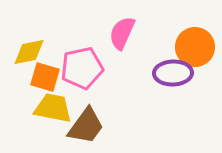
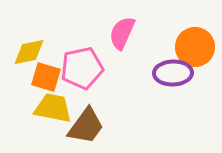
orange square: moved 1 px right
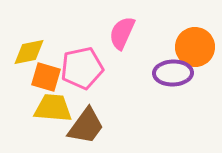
yellow trapezoid: rotated 6 degrees counterclockwise
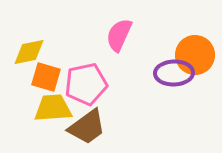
pink semicircle: moved 3 px left, 2 px down
orange circle: moved 8 px down
pink pentagon: moved 4 px right, 16 px down
purple ellipse: moved 1 px right
yellow trapezoid: rotated 9 degrees counterclockwise
brown trapezoid: moved 1 px right, 1 px down; rotated 18 degrees clockwise
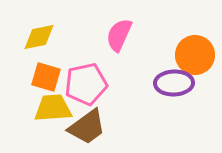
yellow diamond: moved 10 px right, 15 px up
purple ellipse: moved 10 px down
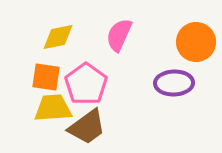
yellow diamond: moved 19 px right
orange circle: moved 1 px right, 13 px up
orange square: rotated 8 degrees counterclockwise
pink pentagon: rotated 24 degrees counterclockwise
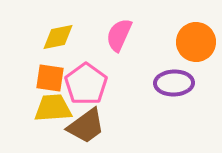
orange square: moved 4 px right, 1 px down
brown trapezoid: moved 1 px left, 1 px up
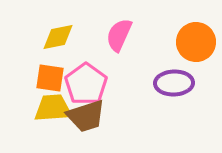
brown trapezoid: moved 10 px up; rotated 18 degrees clockwise
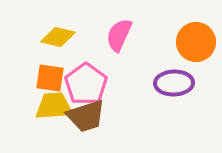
yellow diamond: rotated 24 degrees clockwise
yellow trapezoid: moved 1 px right, 2 px up
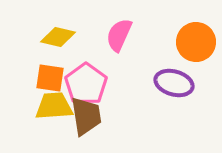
purple ellipse: rotated 18 degrees clockwise
brown trapezoid: rotated 81 degrees counterclockwise
